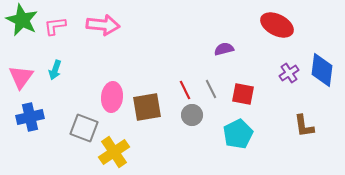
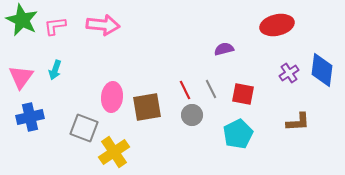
red ellipse: rotated 40 degrees counterclockwise
brown L-shape: moved 6 px left, 4 px up; rotated 85 degrees counterclockwise
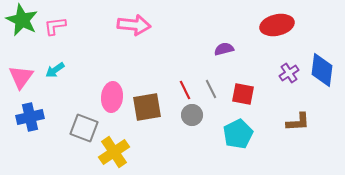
pink arrow: moved 31 px right
cyan arrow: rotated 36 degrees clockwise
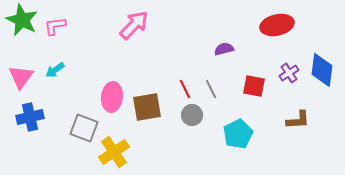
pink arrow: rotated 52 degrees counterclockwise
red line: moved 1 px up
red square: moved 11 px right, 8 px up
brown L-shape: moved 2 px up
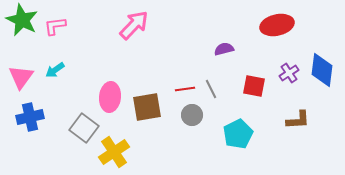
red line: rotated 72 degrees counterclockwise
pink ellipse: moved 2 px left
gray square: rotated 16 degrees clockwise
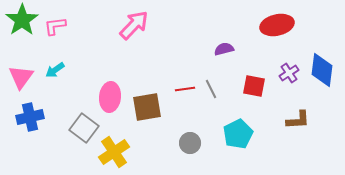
green star: rotated 12 degrees clockwise
gray circle: moved 2 px left, 28 px down
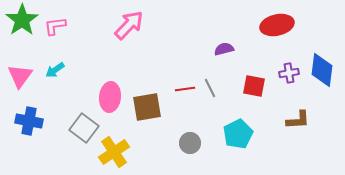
pink arrow: moved 5 px left
purple cross: rotated 24 degrees clockwise
pink triangle: moved 1 px left, 1 px up
gray line: moved 1 px left, 1 px up
blue cross: moved 1 px left, 4 px down; rotated 24 degrees clockwise
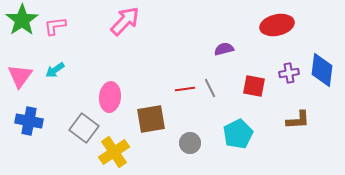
pink arrow: moved 4 px left, 4 px up
brown square: moved 4 px right, 12 px down
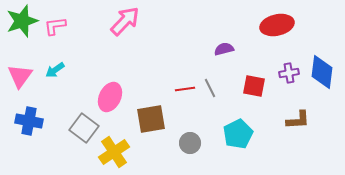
green star: moved 1 px down; rotated 16 degrees clockwise
blue diamond: moved 2 px down
pink ellipse: rotated 20 degrees clockwise
